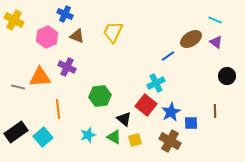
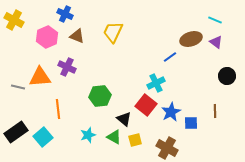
brown ellipse: rotated 15 degrees clockwise
blue line: moved 2 px right, 1 px down
brown cross: moved 3 px left, 7 px down
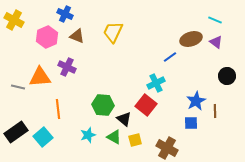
green hexagon: moved 3 px right, 9 px down; rotated 10 degrees clockwise
blue star: moved 25 px right, 11 px up
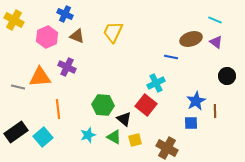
blue line: moved 1 px right; rotated 48 degrees clockwise
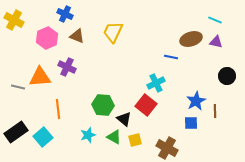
pink hexagon: moved 1 px down
purple triangle: rotated 24 degrees counterclockwise
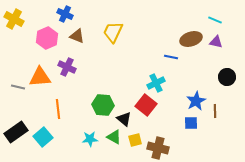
yellow cross: moved 1 px up
black circle: moved 1 px down
cyan star: moved 2 px right, 4 px down; rotated 14 degrees clockwise
brown cross: moved 9 px left; rotated 15 degrees counterclockwise
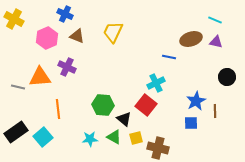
blue line: moved 2 px left
yellow square: moved 1 px right, 2 px up
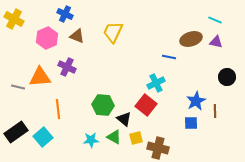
cyan star: moved 1 px right, 1 px down
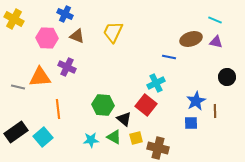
pink hexagon: rotated 25 degrees clockwise
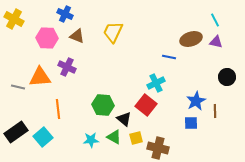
cyan line: rotated 40 degrees clockwise
